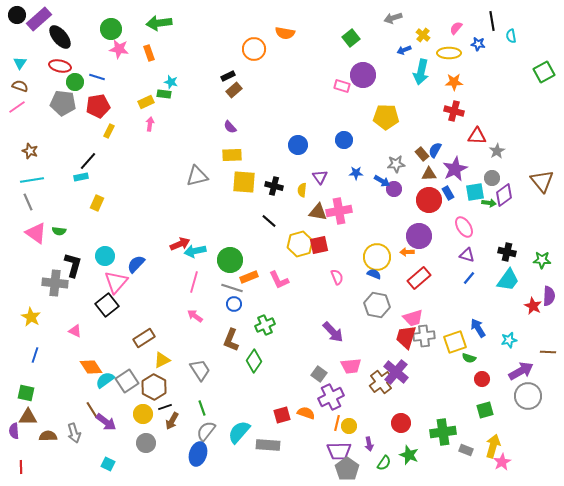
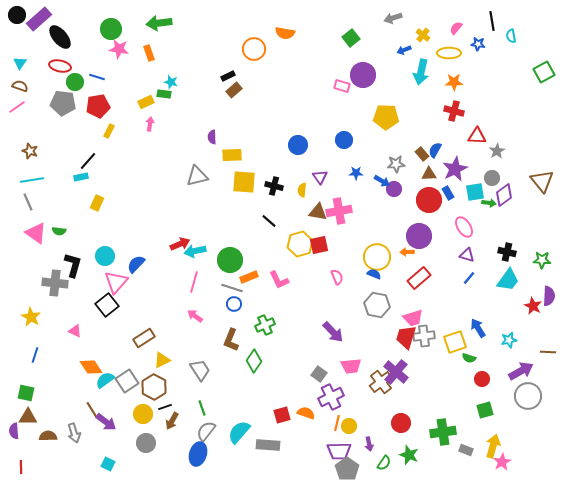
purple semicircle at (230, 127): moved 18 px left, 10 px down; rotated 40 degrees clockwise
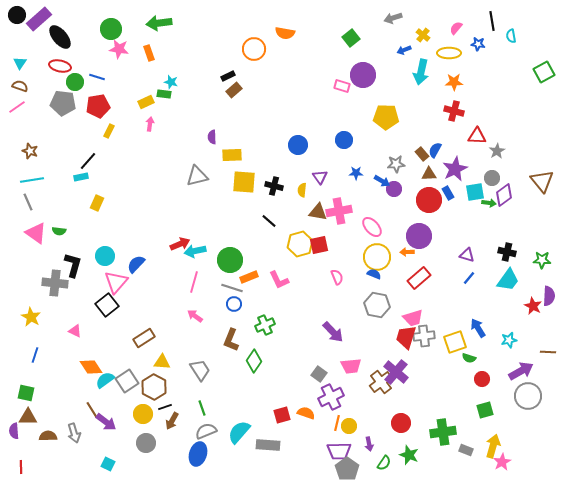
pink ellipse at (464, 227): moved 92 px left; rotated 10 degrees counterclockwise
yellow triangle at (162, 360): moved 2 px down; rotated 30 degrees clockwise
gray semicircle at (206, 431): rotated 30 degrees clockwise
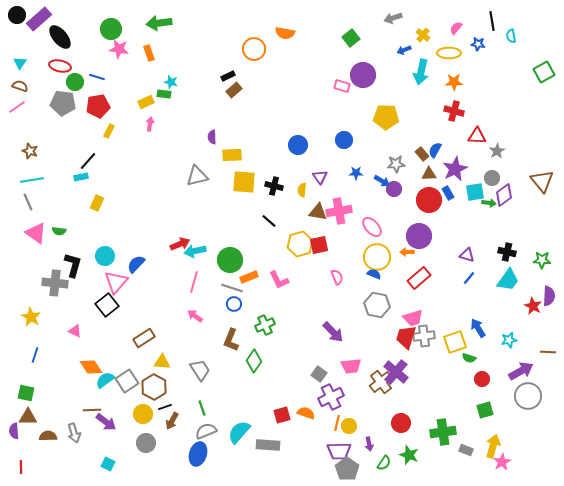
brown line at (92, 410): rotated 60 degrees counterclockwise
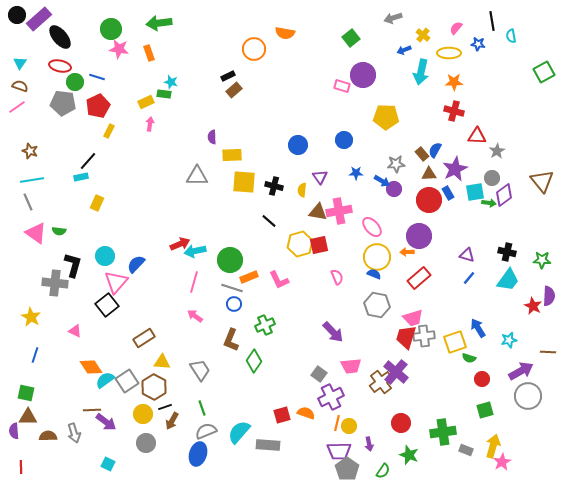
red pentagon at (98, 106): rotated 15 degrees counterclockwise
gray triangle at (197, 176): rotated 15 degrees clockwise
green semicircle at (384, 463): moved 1 px left, 8 px down
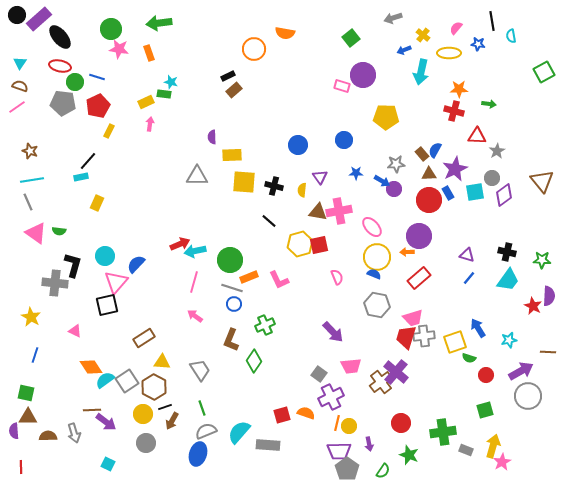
orange star at (454, 82): moved 5 px right, 7 px down
green arrow at (489, 203): moved 99 px up
black square at (107, 305): rotated 25 degrees clockwise
red circle at (482, 379): moved 4 px right, 4 px up
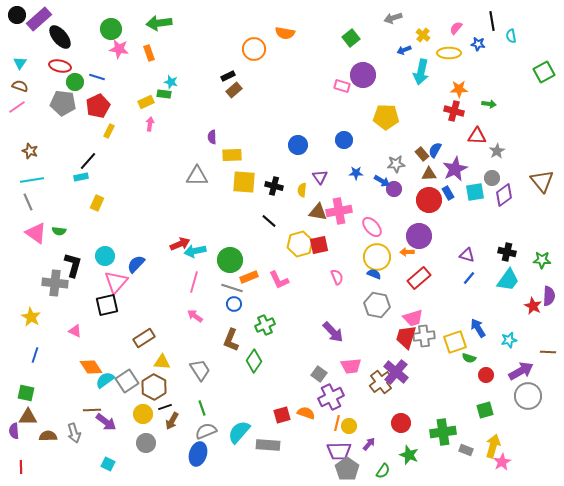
purple arrow at (369, 444): rotated 128 degrees counterclockwise
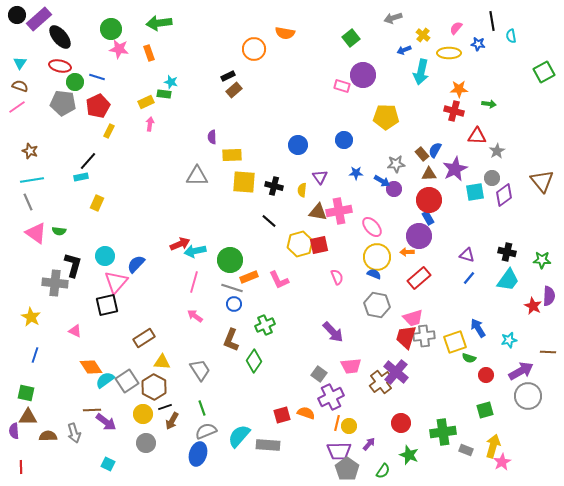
blue rectangle at (448, 193): moved 20 px left, 25 px down
cyan semicircle at (239, 432): moved 4 px down
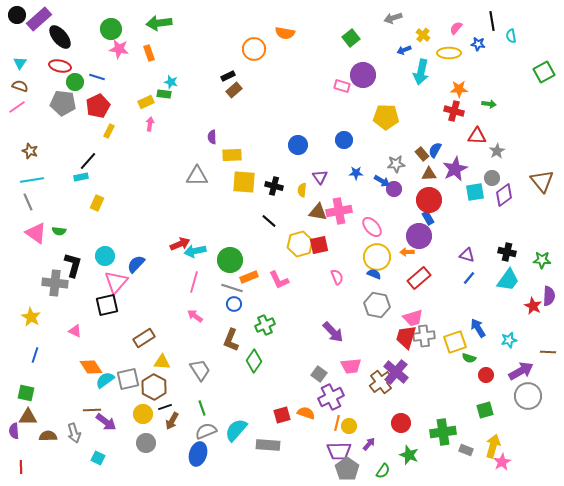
gray square at (127, 381): moved 1 px right, 2 px up; rotated 20 degrees clockwise
cyan semicircle at (239, 436): moved 3 px left, 6 px up
cyan square at (108, 464): moved 10 px left, 6 px up
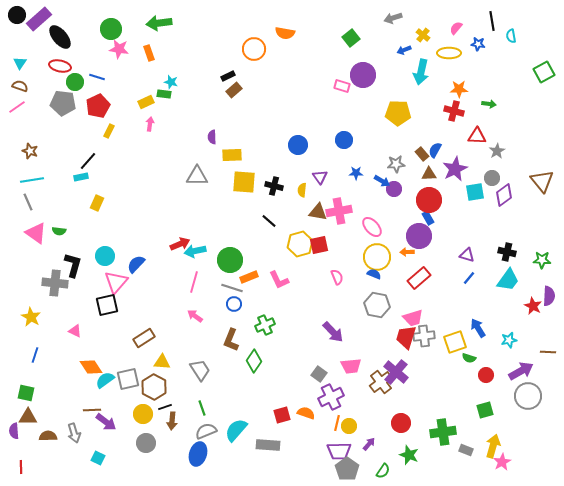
yellow pentagon at (386, 117): moved 12 px right, 4 px up
brown arrow at (172, 421): rotated 24 degrees counterclockwise
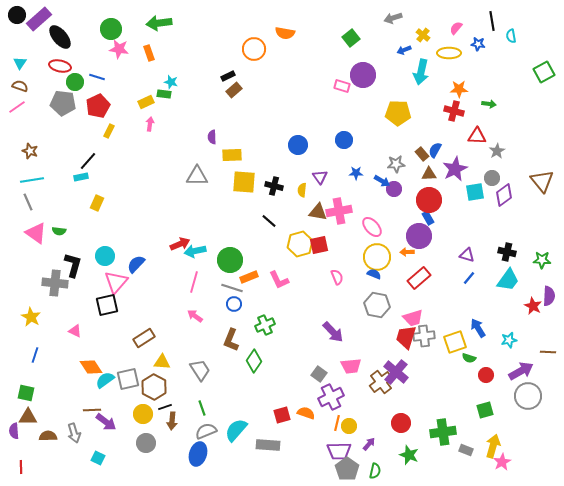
green semicircle at (383, 471): moved 8 px left; rotated 21 degrees counterclockwise
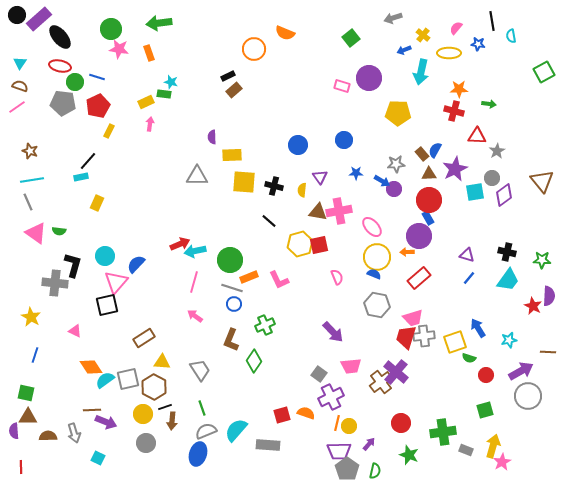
orange semicircle at (285, 33): rotated 12 degrees clockwise
purple circle at (363, 75): moved 6 px right, 3 px down
purple arrow at (106, 422): rotated 15 degrees counterclockwise
